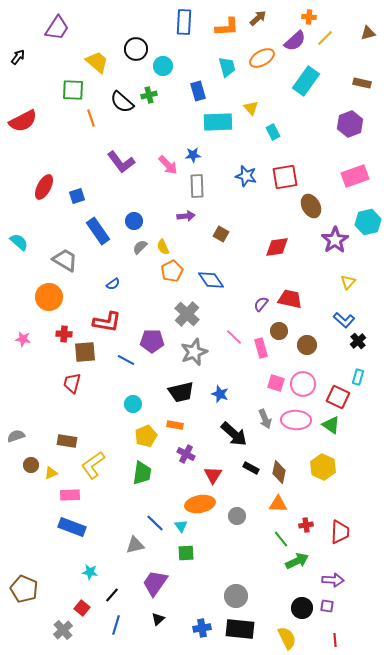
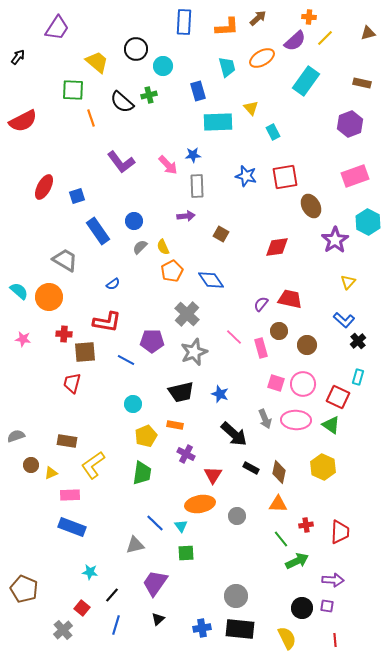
cyan hexagon at (368, 222): rotated 20 degrees counterclockwise
cyan semicircle at (19, 242): moved 49 px down
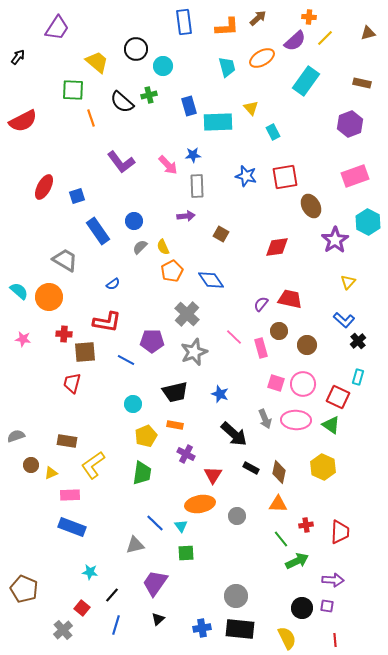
blue rectangle at (184, 22): rotated 10 degrees counterclockwise
blue rectangle at (198, 91): moved 9 px left, 15 px down
black trapezoid at (181, 392): moved 6 px left
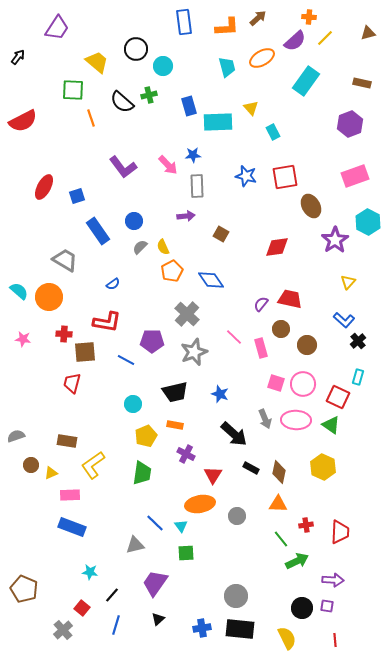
purple L-shape at (121, 162): moved 2 px right, 5 px down
brown circle at (279, 331): moved 2 px right, 2 px up
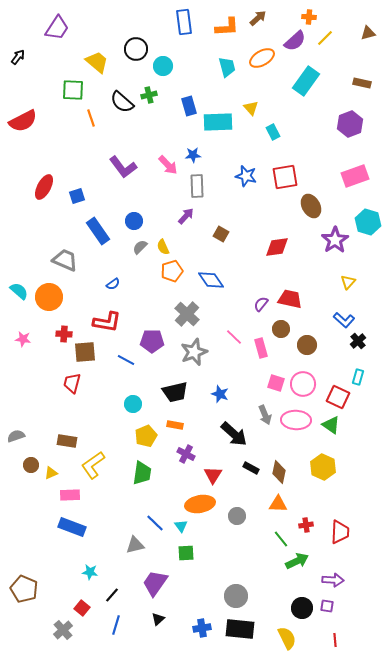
purple arrow at (186, 216): rotated 42 degrees counterclockwise
cyan hexagon at (368, 222): rotated 10 degrees counterclockwise
gray trapezoid at (65, 260): rotated 8 degrees counterclockwise
orange pentagon at (172, 271): rotated 10 degrees clockwise
gray arrow at (265, 419): moved 4 px up
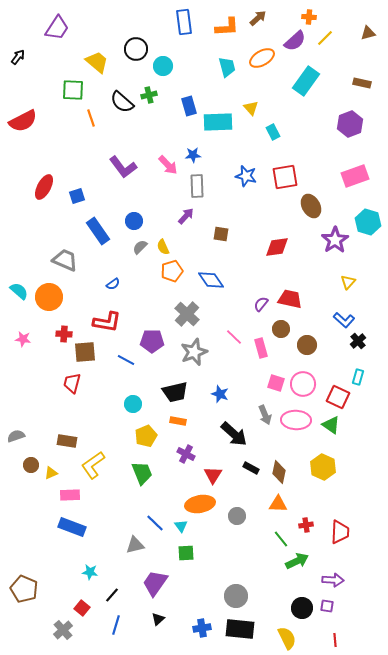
brown square at (221, 234): rotated 21 degrees counterclockwise
orange rectangle at (175, 425): moved 3 px right, 4 px up
green trapezoid at (142, 473): rotated 30 degrees counterclockwise
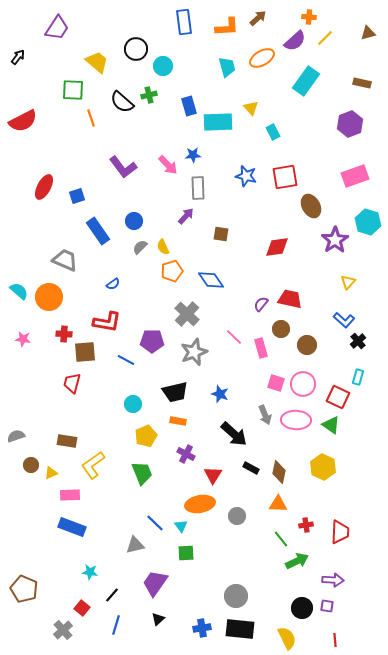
gray rectangle at (197, 186): moved 1 px right, 2 px down
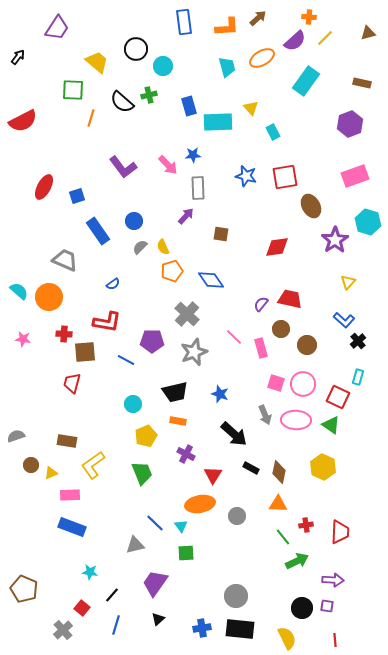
orange line at (91, 118): rotated 36 degrees clockwise
green line at (281, 539): moved 2 px right, 2 px up
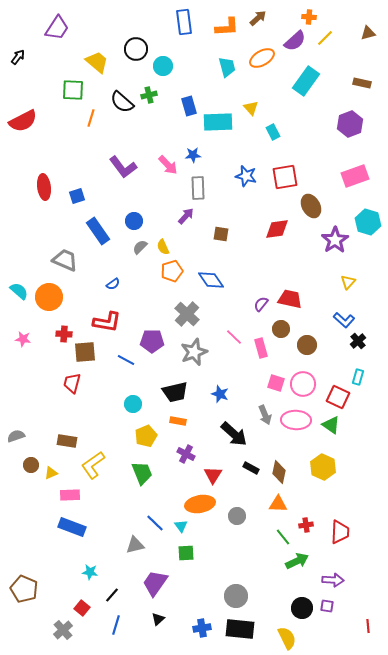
red ellipse at (44, 187): rotated 35 degrees counterclockwise
red diamond at (277, 247): moved 18 px up
red line at (335, 640): moved 33 px right, 14 px up
